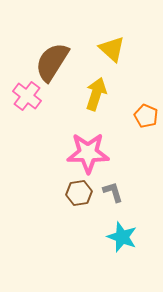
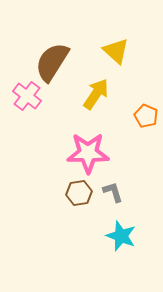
yellow triangle: moved 4 px right, 2 px down
yellow arrow: rotated 16 degrees clockwise
cyan star: moved 1 px left, 1 px up
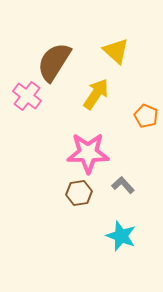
brown semicircle: moved 2 px right
gray L-shape: moved 10 px right, 7 px up; rotated 25 degrees counterclockwise
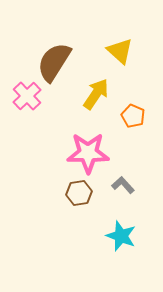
yellow triangle: moved 4 px right
pink cross: rotated 8 degrees clockwise
orange pentagon: moved 13 px left
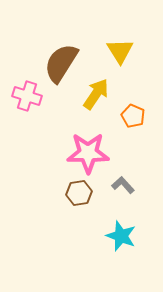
yellow triangle: rotated 16 degrees clockwise
brown semicircle: moved 7 px right, 1 px down
pink cross: rotated 28 degrees counterclockwise
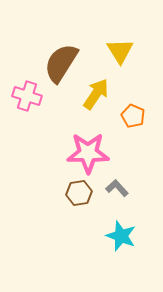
gray L-shape: moved 6 px left, 3 px down
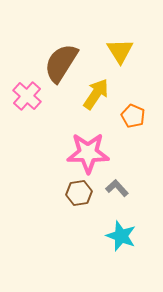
pink cross: rotated 24 degrees clockwise
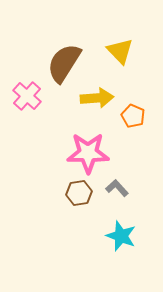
yellow triangle: rotated 12 degrees counterclockwise
brown semicircle: moved 3 px right
yellow arrow: moved 1 px right, 4 px down; rotated 52 degrees clockwise
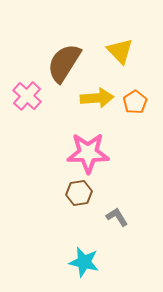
orange pentagon: moved 2 px right, 14 px up; rotated 15 degrees clockwise
gray L-shape: moved 29 px down; rotated 10 degrees clockwise
cyan star: moved 37 px left, 26 px down; rotated 8 degrees counterclockwise
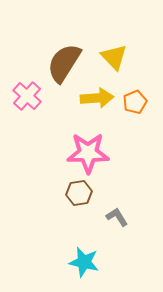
yellow triangle: moved 6 px left, 6 px down
orange pentagon: rotated 10 degrees clockwise
